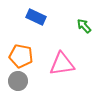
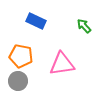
blue rectangle: moved 4 px down
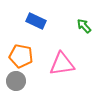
gray circle: moved 2 px left
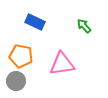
blue rectangle: moved 1 px left, 1 px down
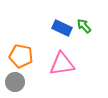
blue rectangle: moved 27 px right, 6 px down
gray circle: moved 1 px left, 1 px down
